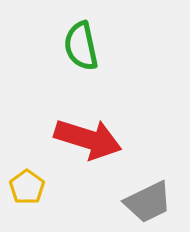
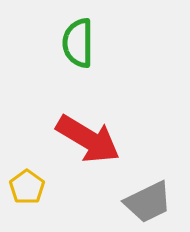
green semicircle: moved 3 px left, 3 px up; rotated 12 degrees clockwise
red arrow: rotated 14 degrees clockwise
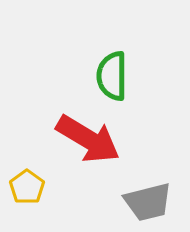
green semicircle: moved 34 px right, 33 px down
gray trapezoid: rotated 12 degrees clockwise
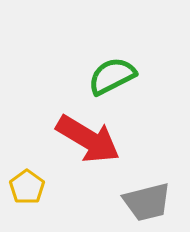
green semicircle: rotated 63 degrees clockwise
gray trapezoid: moved 1 px left
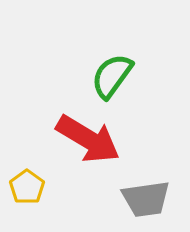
green semicircle: rotated 27 degrees counterclockwise
gray trapezoid: moved 1 px left, 3 px up; rotated 6 degrees clockwise
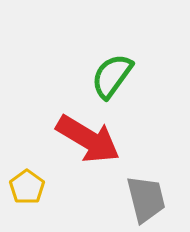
gray trapezoid: rotated 96 degrees counterclockwise
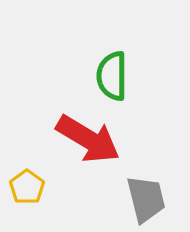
green semicircle: rotated 36 degrees counterclockwise
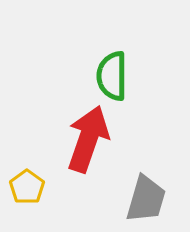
red arrow: rotated 102 degrees counterclockwise
gray trapezoid: rotated 30 degrees clockwise
